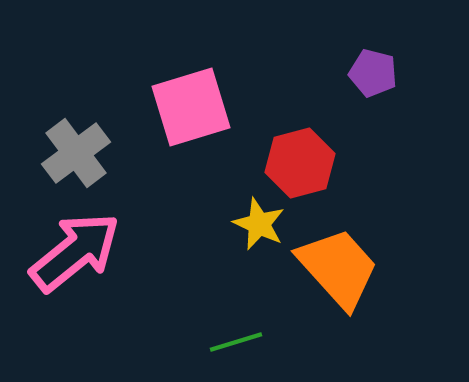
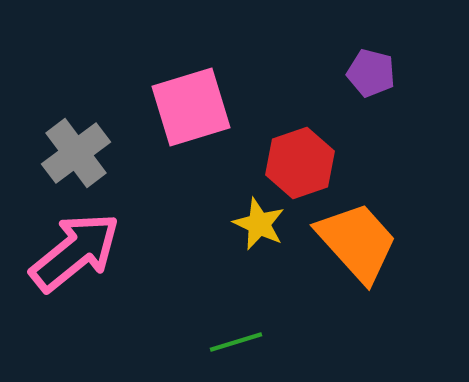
purple pentagon: moved 2 px left
red hexagon: rotated 4 degrees counterclockwise
orange trapezoid: moved 19 px right, 26 px up
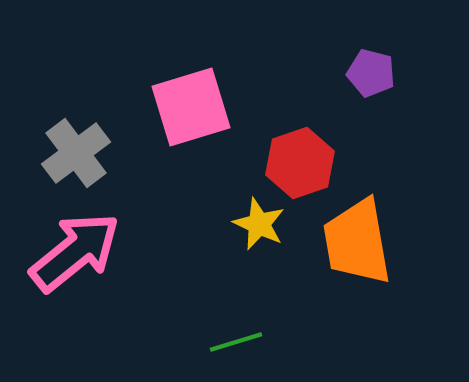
orange trapezoid: rotated 148 degrees counterclockwise
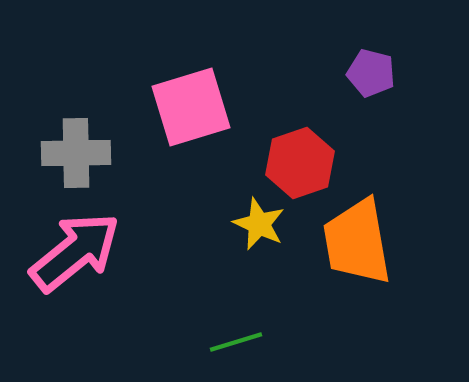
gray cross: rotated 36 degrees clockwise
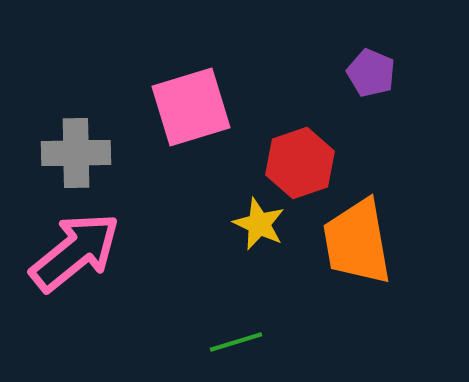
purple pentagon: rotated 9 degrees clockwise
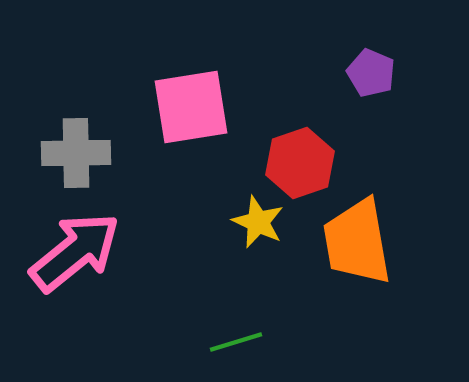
pink square: rotated 8 degrees clockwise
yellow star: moved 1 px left, 2 px up
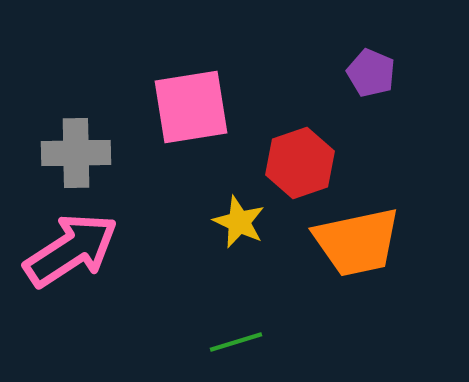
yellow star: moved 19 px left
orange trapezoid: rotated 92 degrees counterclockwise
pink arrow: moved 4 px left, 2 px up; rotated 6 degrees clockwise
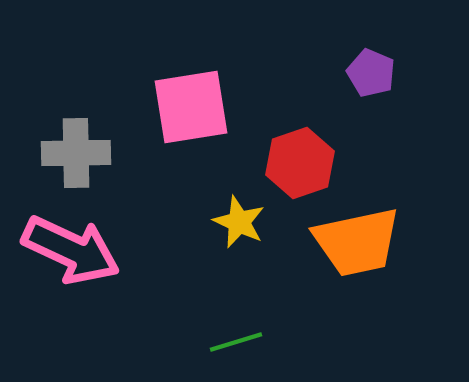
pink arrow: rotated 58 degrees clockwise
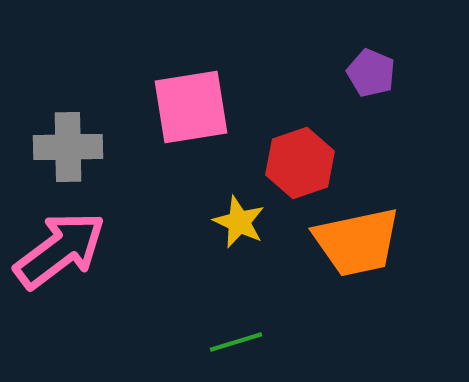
gray cross: moved 8 px left, 6 px up
pink arrow: moved 11 px left; rotated 62 degrees counterclockwise
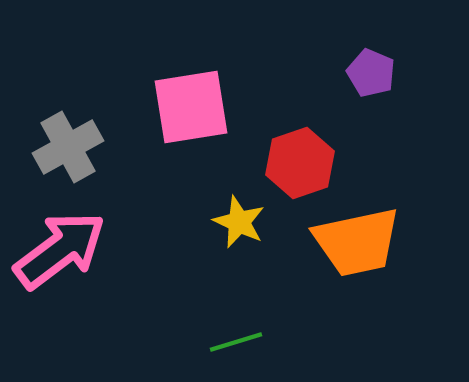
gray cross: rotated 28 degrees counterclockwise
